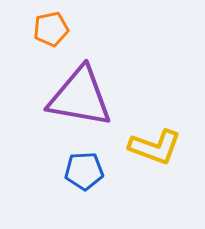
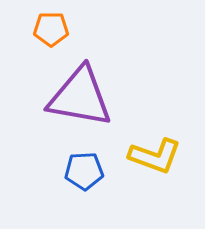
orange pentagon: rotated 12 degrees clockwise
yellow L-shape: moved 9 px down
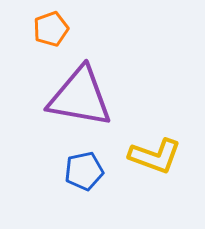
orange pentagon: rotated 20 degrees counterclockwise
blue pentagon: rotated 9 degrees counterclockwise
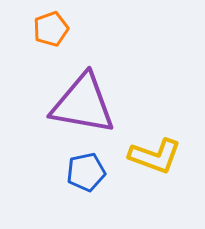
purple triangle: moved 3 px right, 7 px down
blue pentagon: moved 2 px right, 1 px down
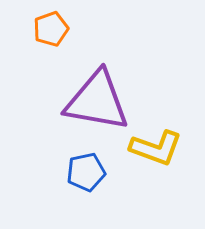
purple triangle: moved 14 px right, 3 px up
yellow L-shape: moved 1 px right, 8 px up
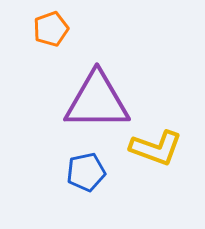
purple triangle: rotated 10 degrees counterclockwise
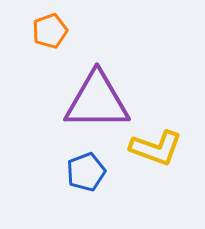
orange pentagon: moved 1 px left, 2 px down
blue pentagon: rotated 9 degrees counterclockwise
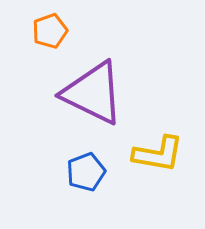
purple triangle: moved 4 px left, 8 px up; rotated 26 degrees clockwise
yellow L-shape: moved 2 px right, 6 px down; rotated 10 degrees counterclockwise
